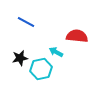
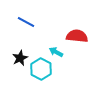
black star: rotated 14 degrees counterclockwise
cyan hexagon: rotated 20 degrees counterclockwise
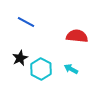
cyan arrow: moved 15 px right, 17 px down
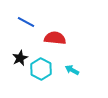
red semicircle: moved 22 px left, 2 px down
cyan arrow: moved 1 px right, 1 px down
